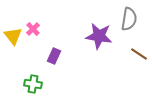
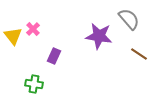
gray semicircle: rotated 50 degrees counterclockwise
green cross: moved 1 px right
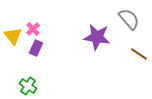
purple star: moved 2 px left, 1 px down
purple rectangle: moved 18 px left, 8 px up
green cross: moved 6 px left, 2 px down; rotated 24 degrees clockwise
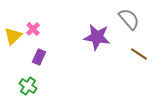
yellow triangle: rotated 24 degrees clockwise
purple rectangle: moved 3 px right, 9 px down
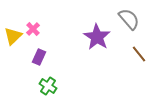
purple star: rotated 24 degrees clockwise
brown line: rotated 18 degrees clockwise
green cross: moved 20 px right
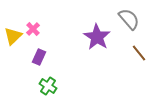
brown line: moved 1 px up
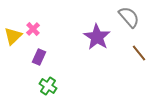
gray semicircle: moved 2 px up
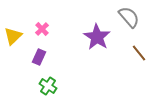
pink cross: moved 9 px right
